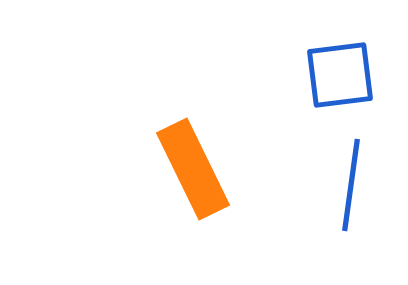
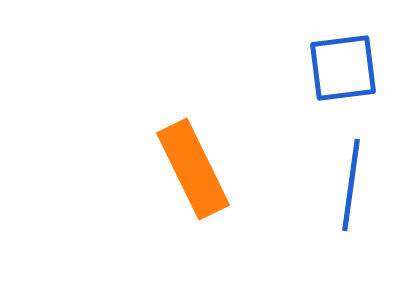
blue square: moved 3 px right, 7 px up
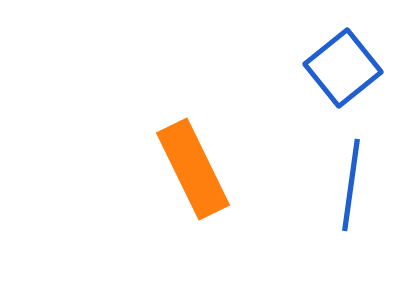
blue square: rotated 32 degrees counterclockwise
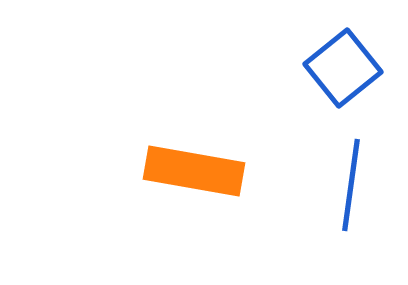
orange rectangle: moved 1 px right, 2 px down; rotated 54 degrees counterclockwise
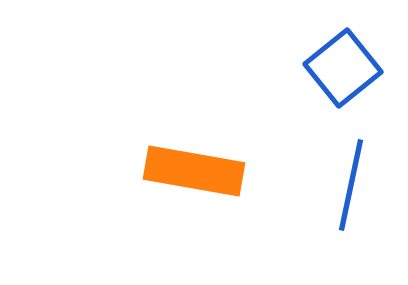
blue line: rotated 4 degrees clockwise
